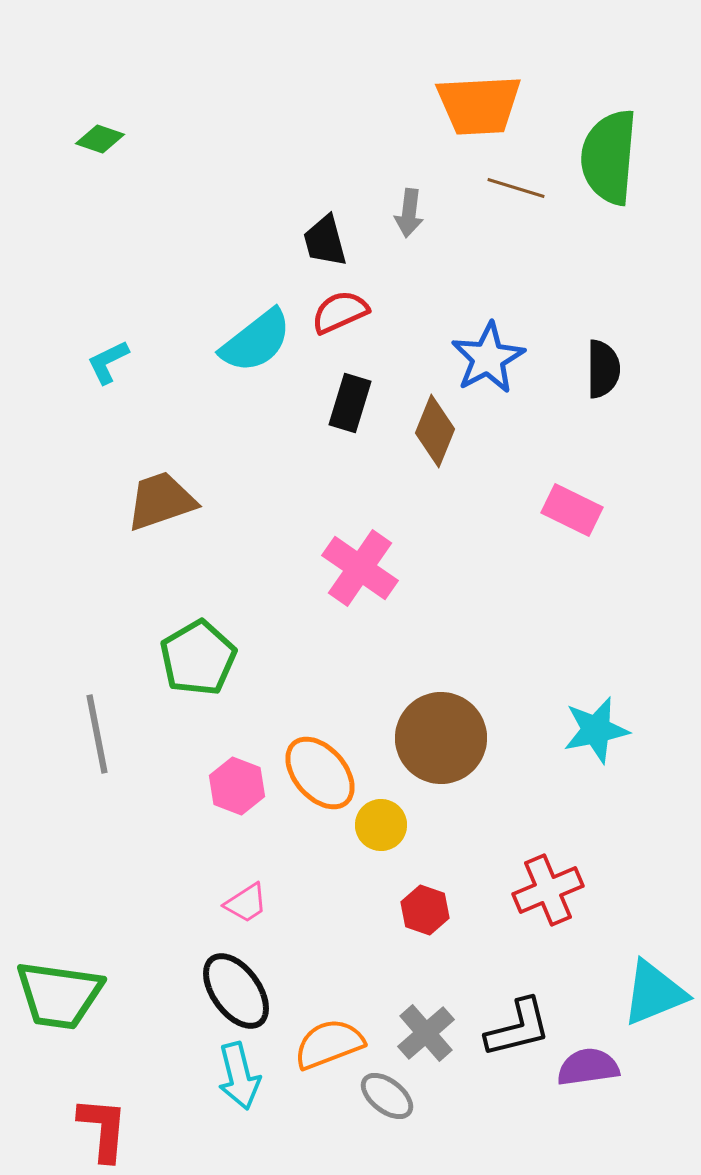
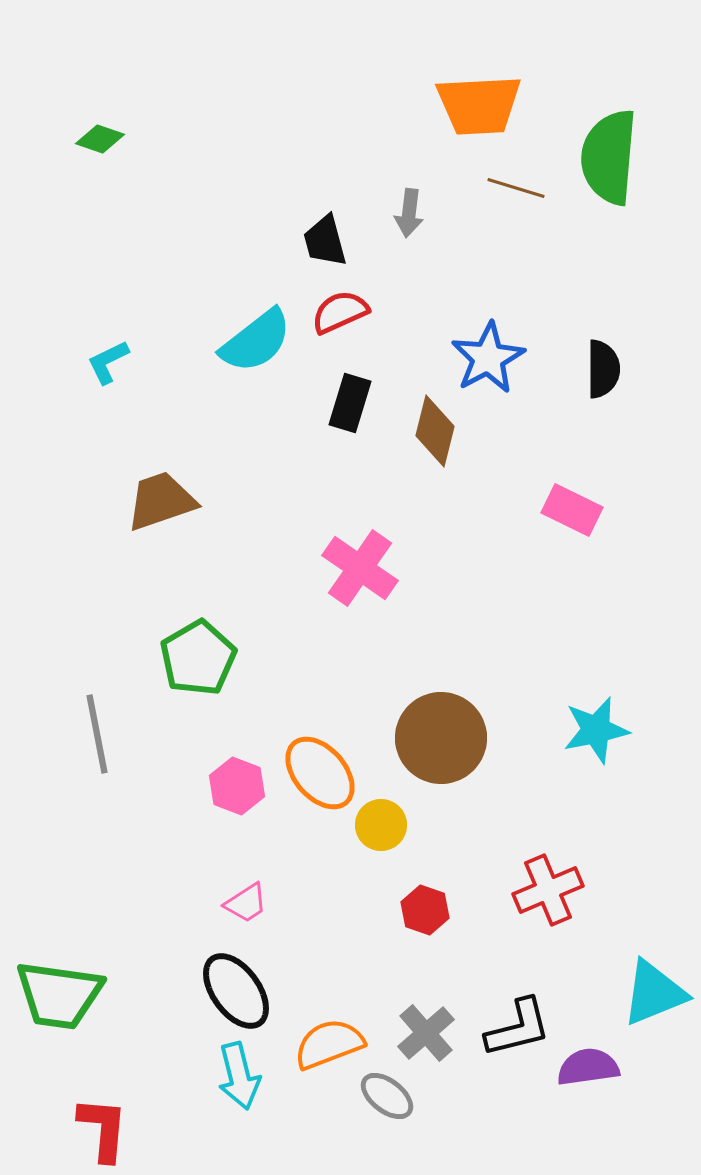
brown diamond: rotated 8 degrees counterclockwise
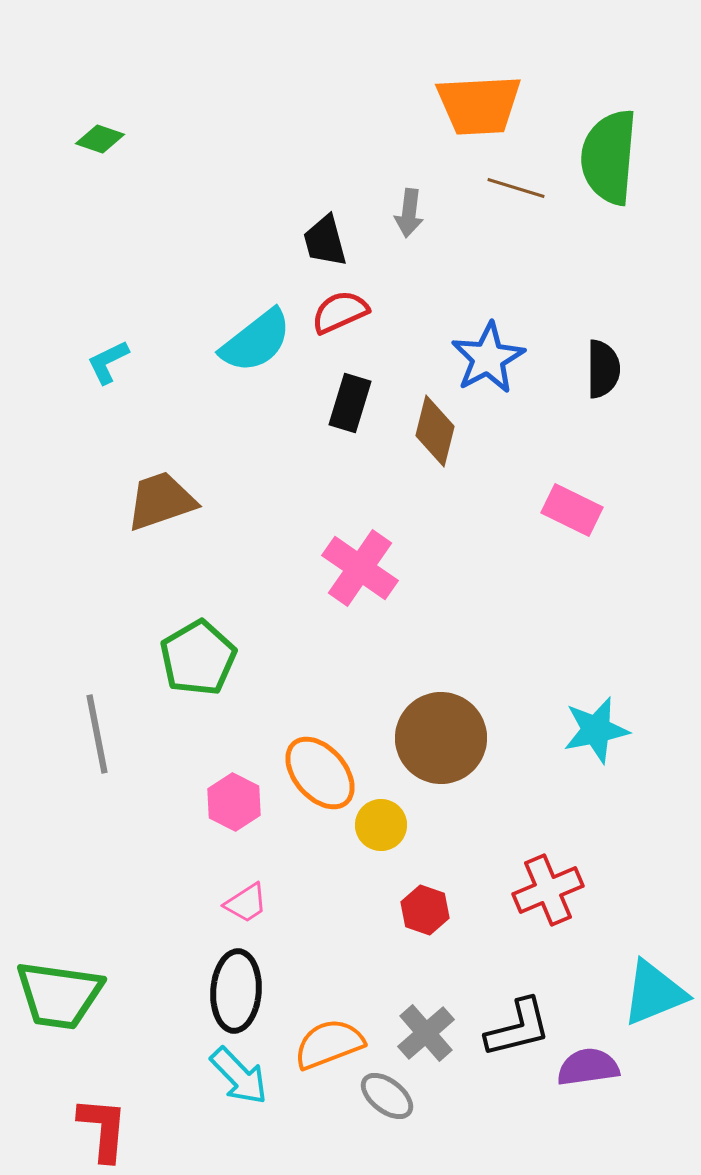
pink hexagon: moved 3 px left, 16 px down; rotated 6 degrees clockwise
black ellipse: rotated 40 degrees clockwise
cyan arrow: rotated 30 degrees counterclockwise
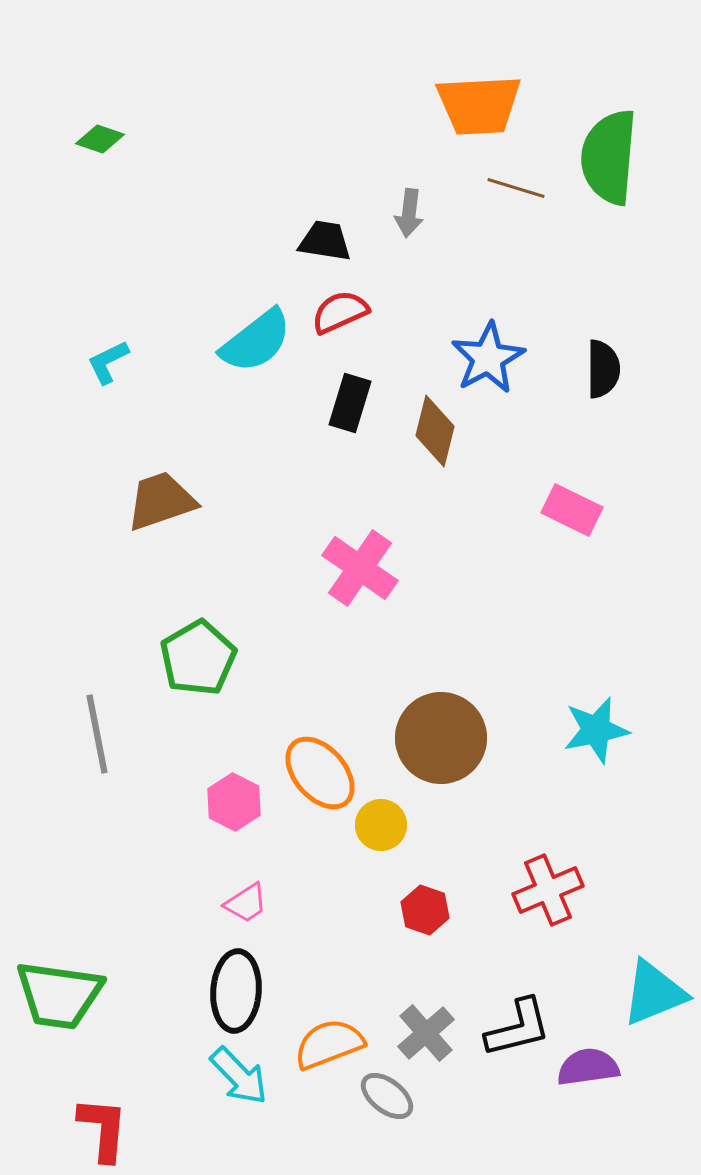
black trapezoid: rotated 114 degrees clockwise
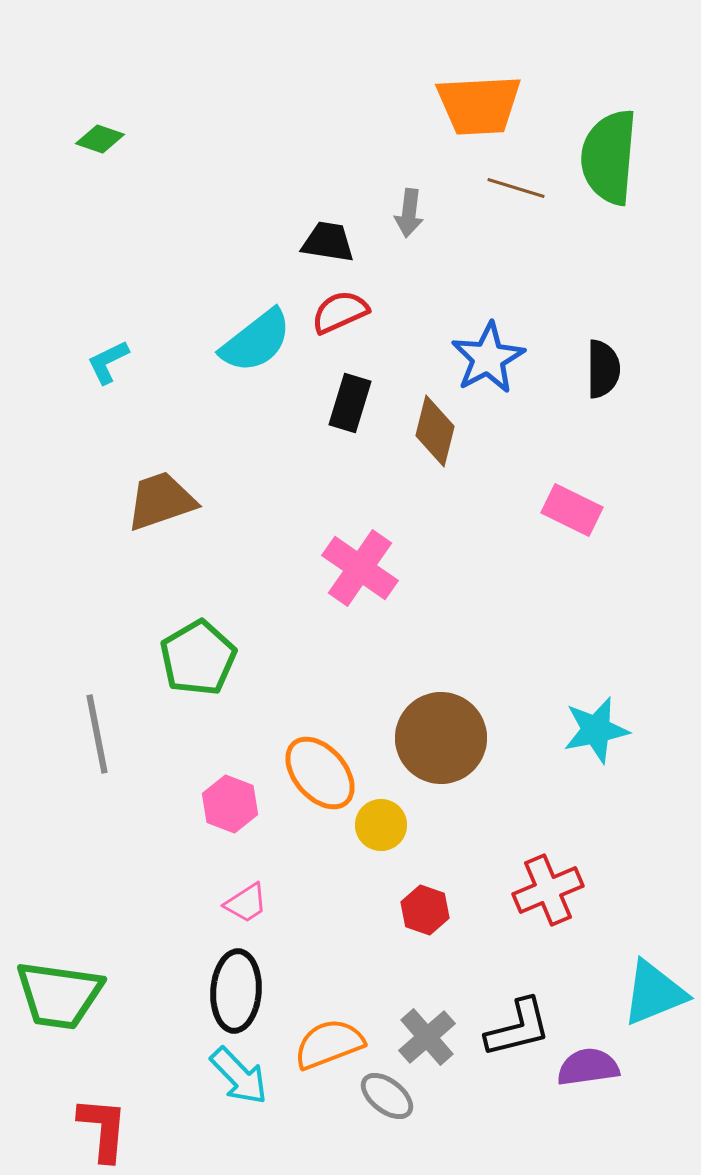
black trapezoid: moved 3 px right, 1 px down
pink hexagon: moved 4 px left, 2 px down; rotated 6 degrees counterclockwise
gray cross: moved 1 px right, 4 px down
